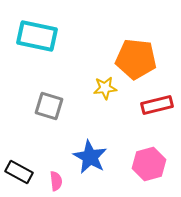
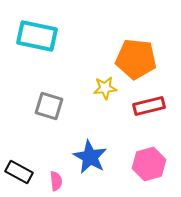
red rectangle: moved 8 px left, 1 px down
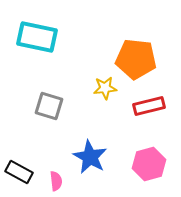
cyan rectangle: moved 1 px down
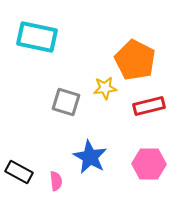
orange pentagon: moved 1 px left, 1 px down; rotated 21 degrees clockwise
gray square: moved 17 px right, 4 px up
pink hexagon: rotated 16 degrees clockwise
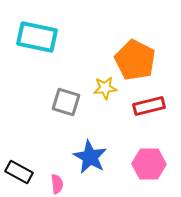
pink semicircle: moved 1 px right, 3 px down
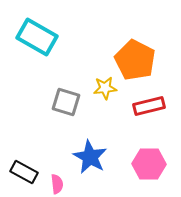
cyan rectangle: rotated 18 degrees clockwise
black rectangle: moved 5 px right
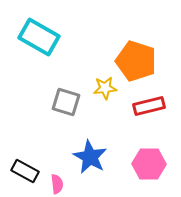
cyan rectangle: moved 2 px right
orange pentagon: moved 1 px right, 1 px down; rotated 9 degrees counterclockwise
black rectangle: moved 1 px right, 1 px up
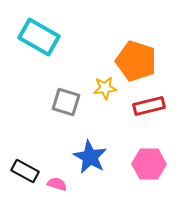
pink semicircle: rotated 66 degrees counterclockwise
